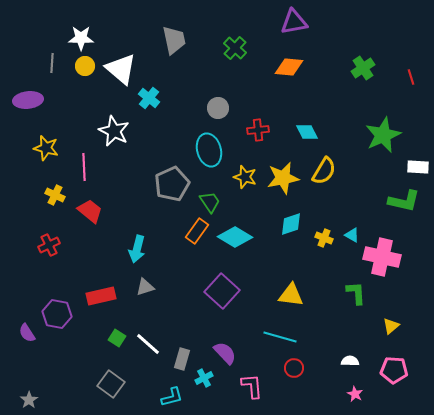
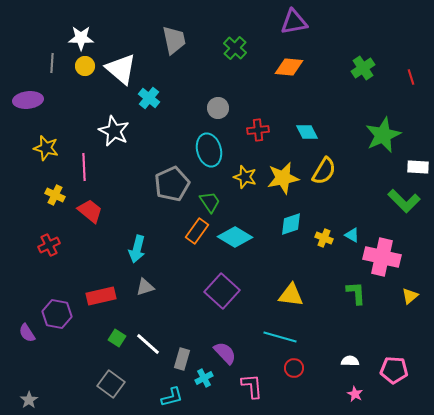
green L-shape at (404, 201): rotated 32 degrees clockwise
yellow triangle at (391, 326): moved 19 px right, 30 px up
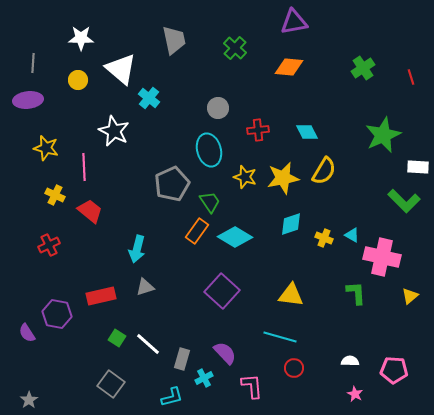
gray line at (52, 63): moved 19 px left
yellow circle at (85, 66): moved 7 px left, 14 px down
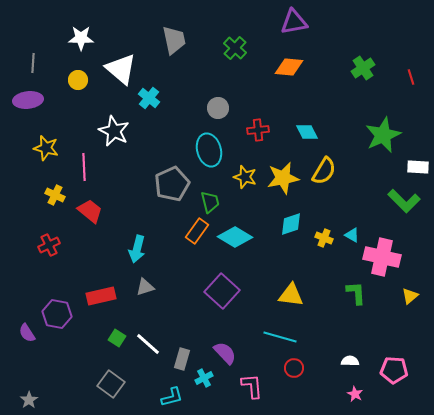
green trapezoid at (210, 202): rotated 20 degrees clockwise
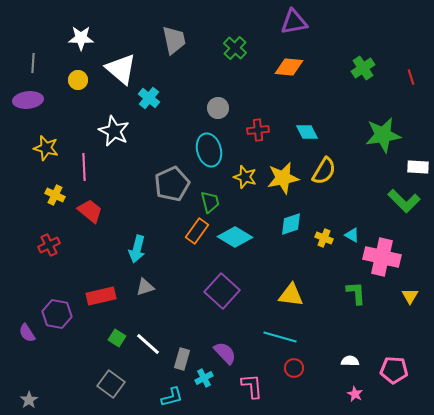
green star at (383, 135): rotated 15 degrees clockwise
yellow triangle at (410, 296): rotated 18 degrees counterclockwise
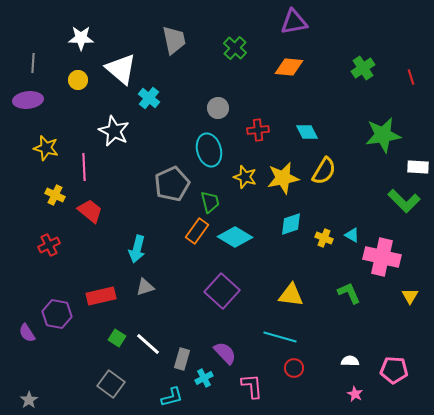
green L-shape at (356, 293): moved 7 px left; rotated 20 degrees counterclockwise
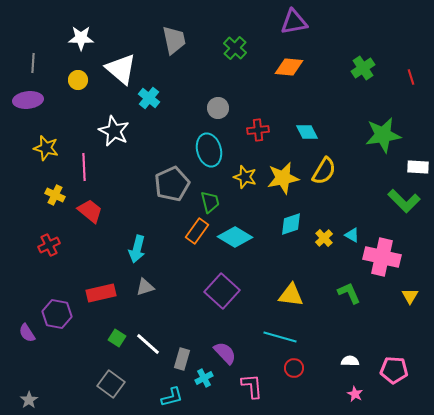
yellow cross at (324, 238): rotated 24 degrees clockwise
red rectangle at (101, 296): moved 3 px up
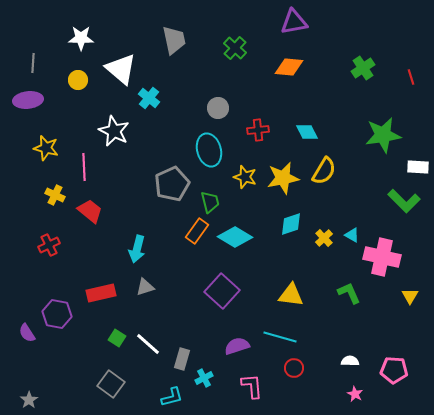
purple semicircle at (225, 353): moved 12 px right, 7 px up; rotated 65 degrees counterclockwise
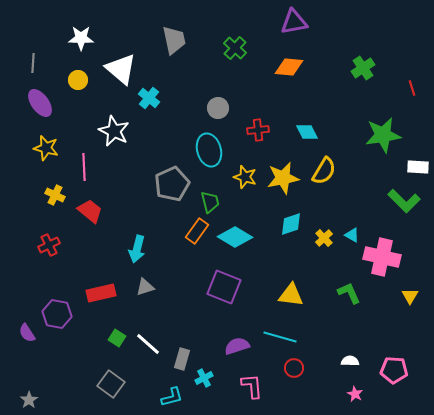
red line at (411, 77): moved 1 px right, 11 px down
purple ellipse at (28, 100): moved 12 px right, 3 px down; rotated 60 degrees clockwise
purple square at (222, 291): moved 2 px right, 4 px up; rotated 20 degrees counterclockwise
